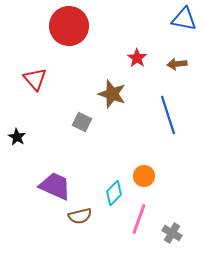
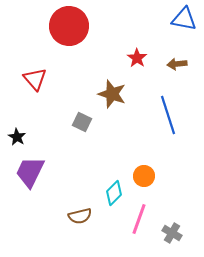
purple trapezoid: moved 25 px left, 14 px up; rotated 88 degrees counterclockwise
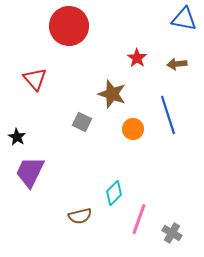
orange circle: moved 11 px left, 47 px up
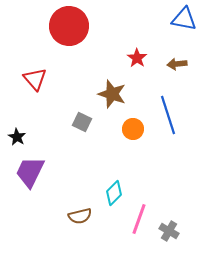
gray cross: moved 3 px left, 2 px up
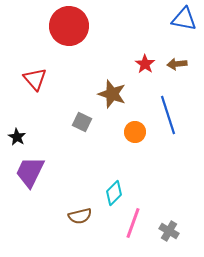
red star: moved 8 px right, 6 px down
orange circle: moved 2 px right, 3 px down
pink line: moved 6 px left, 4 px down
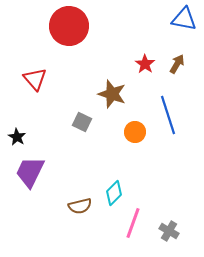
brown arrow: rotated 126 degrees clockwise
brown semicircle: moved 10 px up
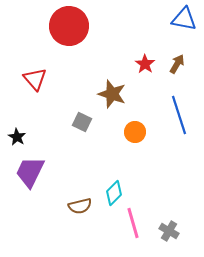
blue line: moved 11 px right
pink line: rotated 36 degrees counterclockwise
